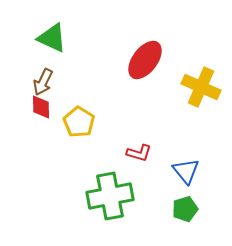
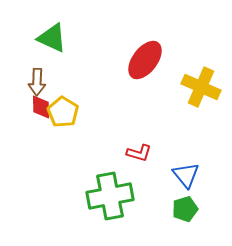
brown arrow: moved 6 px left; rotated 24 degrees counterclockwise
yellow pentagon: moved 16 px left, 10 px up
blue triangle: moved 4 px down
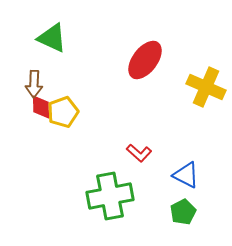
brown arrow: moved 3 px left, 2 px down
yellow cross: moved 5 px right
yellow pentagon: rotated 20 degrees clockwise
red L-shape: rotated 25 degrees clockwise
blue triangle: rotated 24 degrees counterclockwise
green pentagon: moved 2 px left, 3 px down; rotated 10 degrees counterclockwise
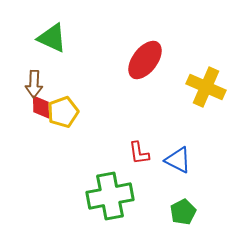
red L-shape: rotated 40 degrees clockwise
blue triangle: moved 8 px left, 15 px up
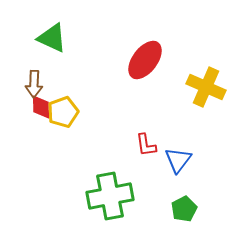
red L-shape: moved 7 px right, 8 px up
blue triangle: rotated 40 degrees clockwise
green pentagon: moved 1 px right, 3 px up
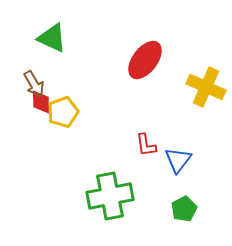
brown arrow: rotated 32 degrees counterclockwise
red diamond: moved 5 px up
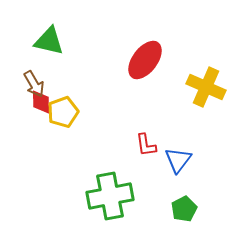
green triangle: moved 3 px left, 3 px down; rotated 12 degrees counterclockwise
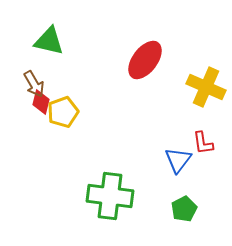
red diamond: rotated 15 degrees clockwise
red L-shape: moved 57 px right, 2 px up
green cross: rotated 18 degrees clockwise
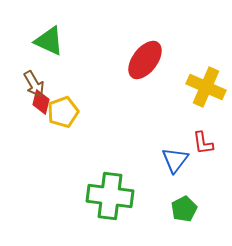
green triangle: rotated 12 degrees clockwise
blue triangle: moved 3 px left
